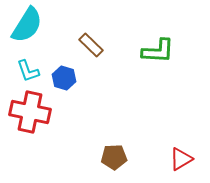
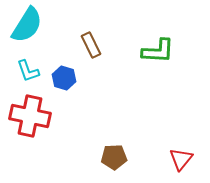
brown rectangle: rotated 20 degrees clockwise
red cross: moved 4 px down
red triangle: rotated 20 degrees counterclockwise
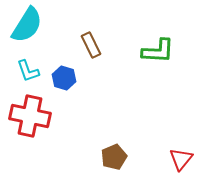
brown pentagon: rotated 20 degrees counterclockwise
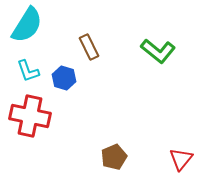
brown rectangle: moved 2 px left, 2 px down
green L-shape: rotated 36 degrees clockwise
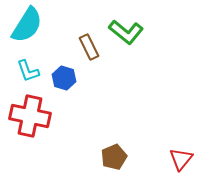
green L-shape: moved 32 px left, 19 px up
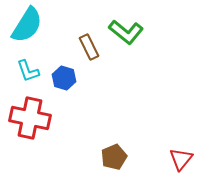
red cross: moved 2 px down
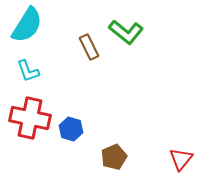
blue hexagon: moved 7 px right, 51 px down
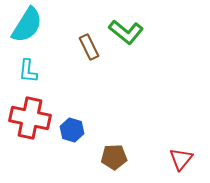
cyan L-shape: rotated 25 degrees clockwise
blue hexagon: moved 1 px right, 1 px down
brown pentagon: rotated 20 degrees clockwise
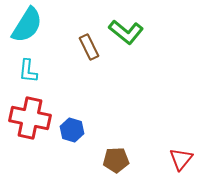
brown pentagon: moved 2 px right, 3 px down
